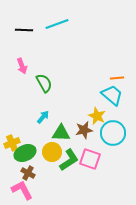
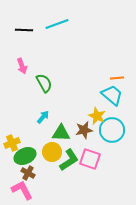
cyan circle: moved 1 px left, 3 px up
green ellipse: moved 3 px down
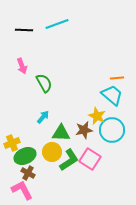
pink square: rotated 15 degrees clockwise
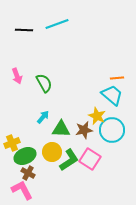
pink arrow: moved 5 px left, 10 px down
green triangle: moved 4 px up
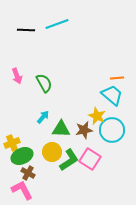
black line: moved 2 px right
green ellipse: moved 3 px left
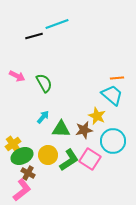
black line: moved 8 px right, 6 px down; rotated 18 degrees counterclockwise
pink arrow: rotated 42 degrees counterclockwise
cyan circle: moved 1 px right, 11 px down
yellow cross: moved 1 px right, 1 px down; rotated 14 degrees counterclockwise
yellow circle: moved 4 px left, 3 px down
pink L-shape: rotated 80 degrees clockwise
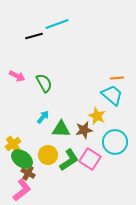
cyan circle: moved 2 px right, 1 px down
green ellipse: moved 3 px down; rotated 60 degrees clockwise
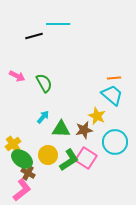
cyan line: moved 1 px right; rotated 20 degrees clockwise
orange line: moved 3 px left
pink square: moved 4 px left, 1 px up
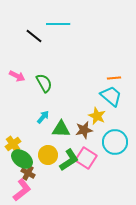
black line: rotated 54 degrees clockwise
cyan trapezoid: moved 1 px left, 1 px down
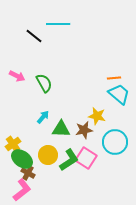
cyan trapezoid: moved 8 px right, 2 px up
yellow star: rotated 12 degrees counterclockwise
